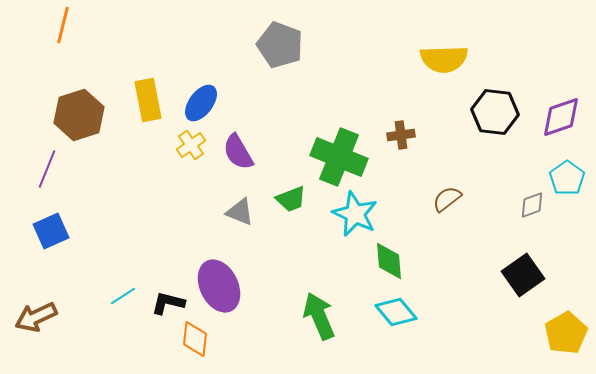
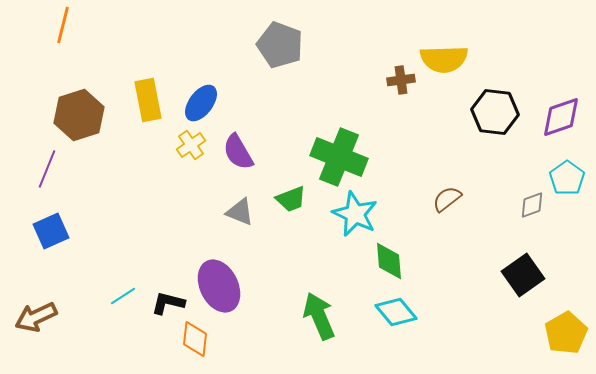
brown cross: moved 55 px up
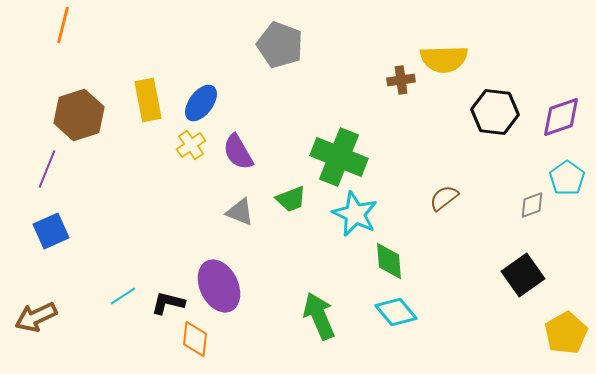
brown semicircle: moved 3 px left, 1 px up
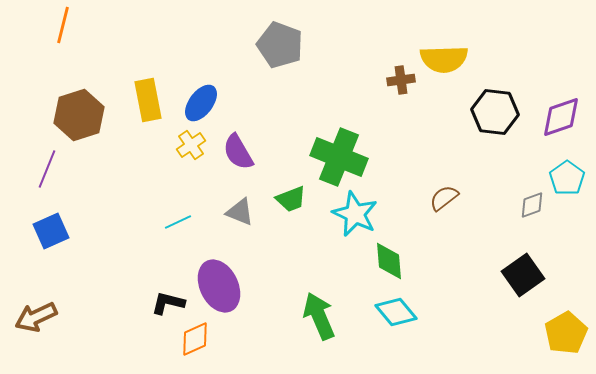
cyan line: moved 55 px right, 74 px up; rotated 8 degrees clockwise
orange diamond: rotated 60 degrees clockwise
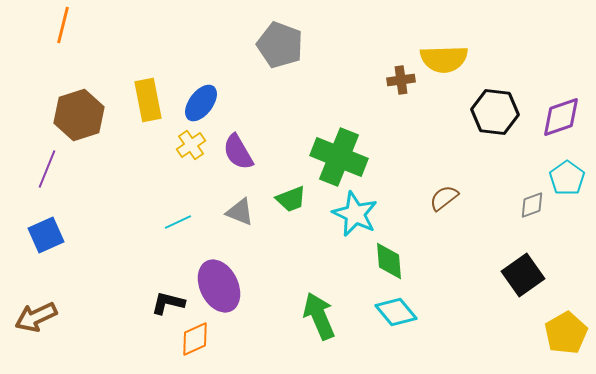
blue square: moved 5 px left, 4 px down
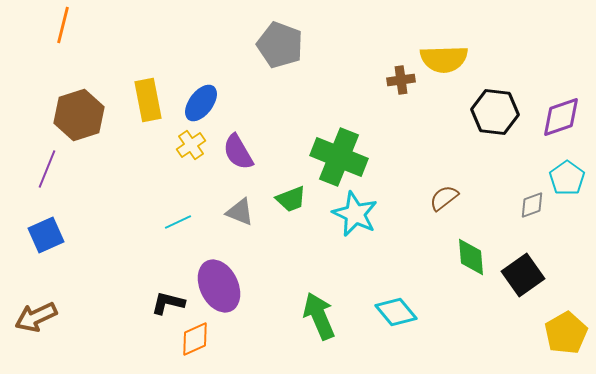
green diamond: moved 82 px right, 4 px up
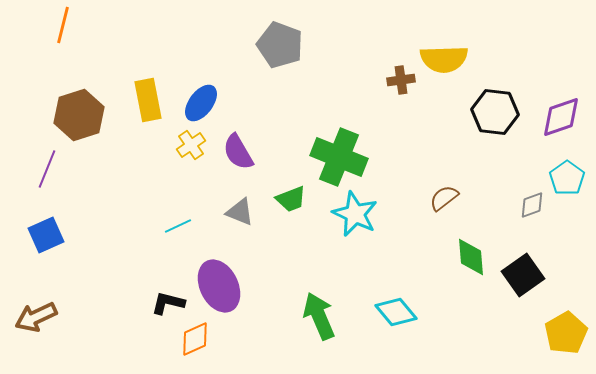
cyan line: moved 4 px down
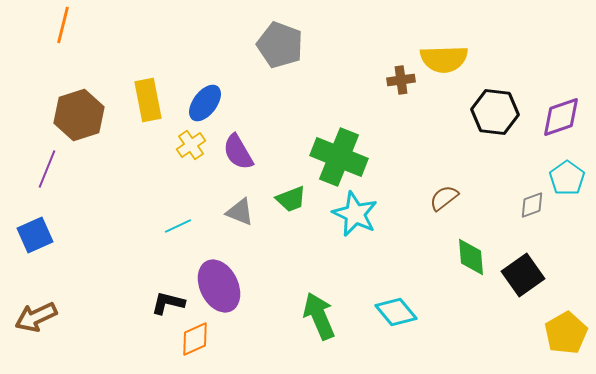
blue ellipse: moved 4 px right
blue square: moved 11 px left
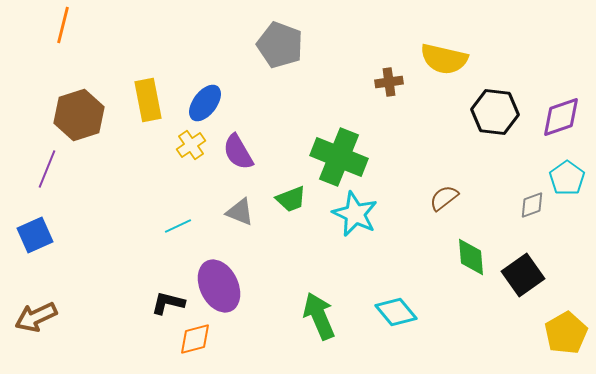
yellow semicircle: rotated 15 degrees clockwise
brown cross: moved 12 px left, 2 px down
orange diamond: rotated 9 degrees clockwise
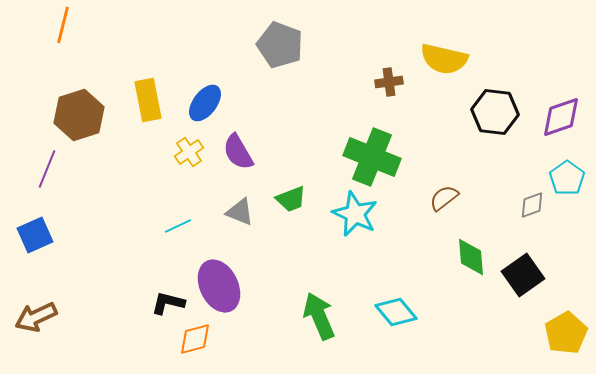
yellow cross: moved 2 px left, 7 px down
green cross: moved 33 px right
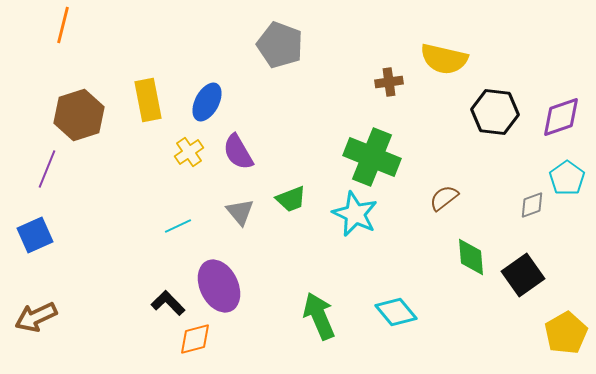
blue ellipse: moved 2 px right, 1 px up; rotated 9 degrees counterclockwise
gray triangle: rotated 28 degrees clockwise
black L-shape: rotated 32 degrees clockwise
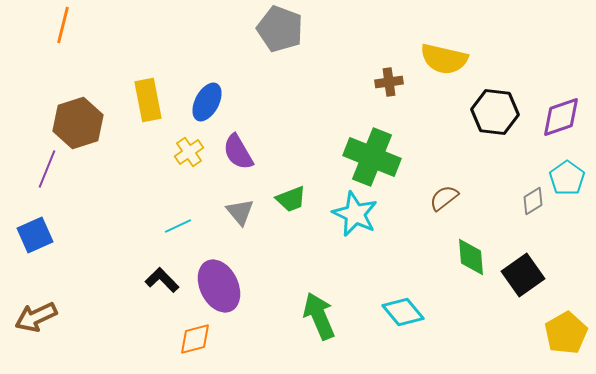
gray pentagon: moved 16 px up
brown hexagon: moved 1 px left, 8 px down
gray diamond: moved 1 px right, 4 px up; rotated 12 degrees counterclockwise
black L-shape: moved 6 px left, 23 px up
cyan diamond: moved 7 px right
